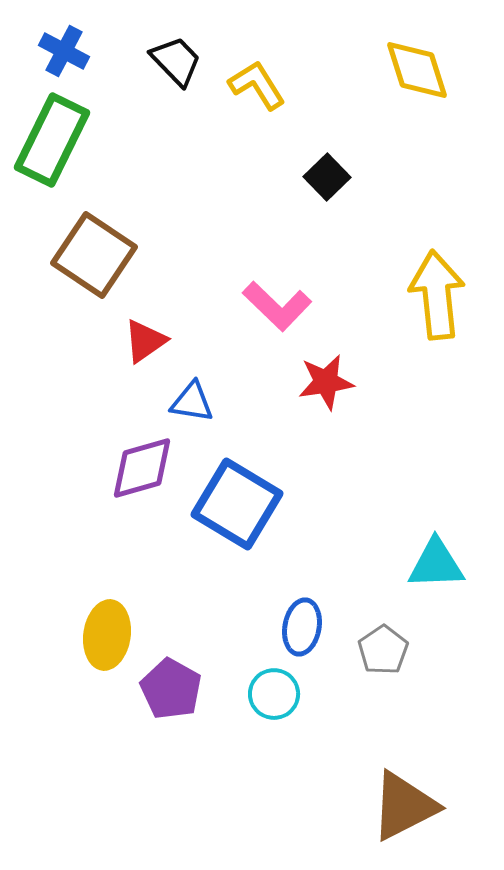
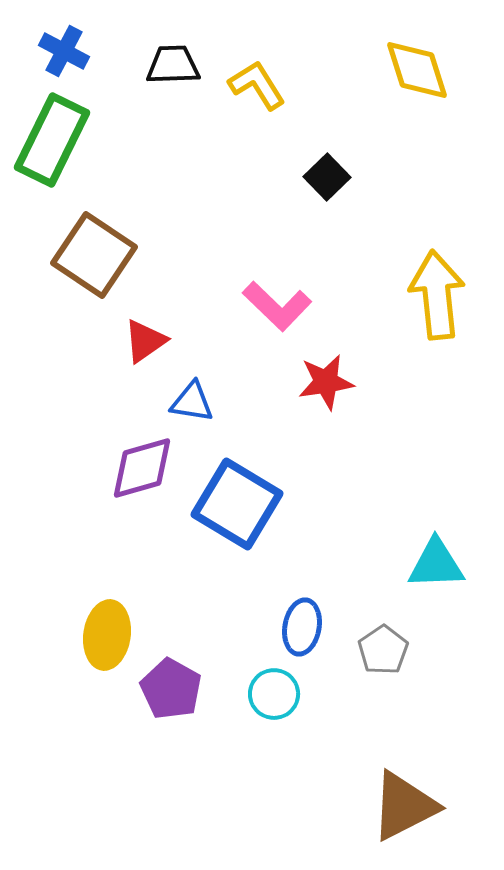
black trapezoid: moved 3 px left, 4 px down; rotated 48 degrees counterclockwise
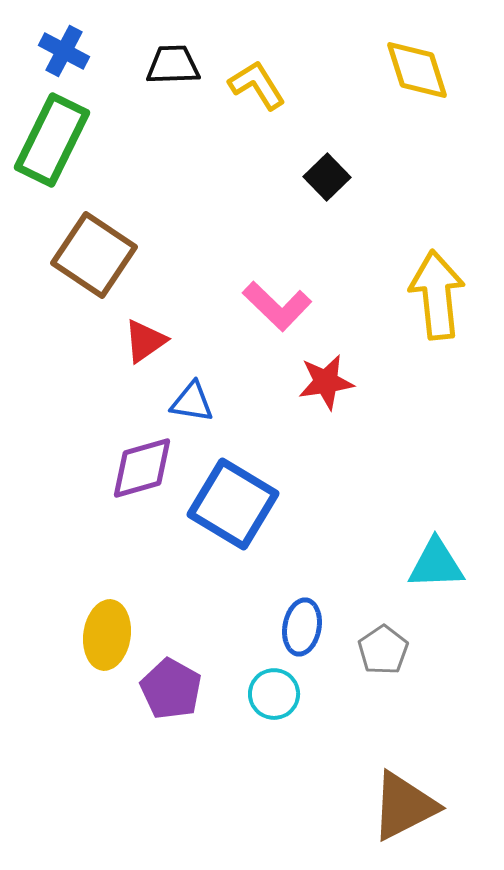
blue square: moved 4 px left
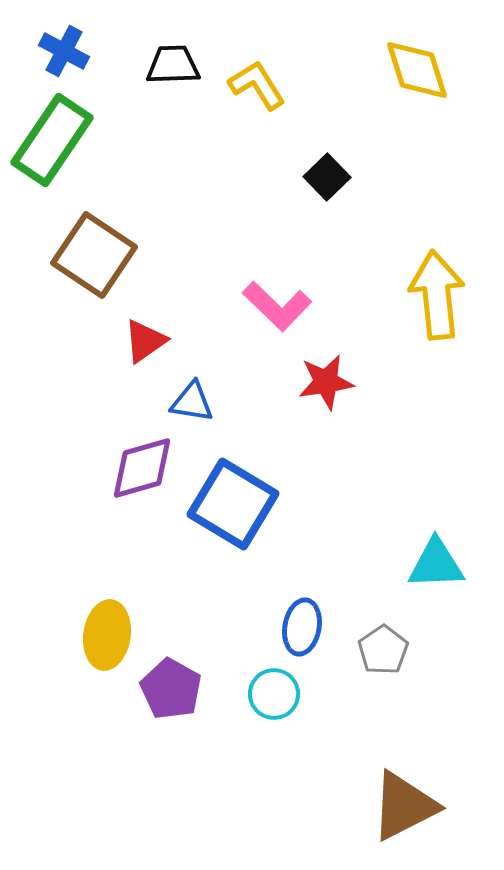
green rectangle: rotated 8 degrees clockwise
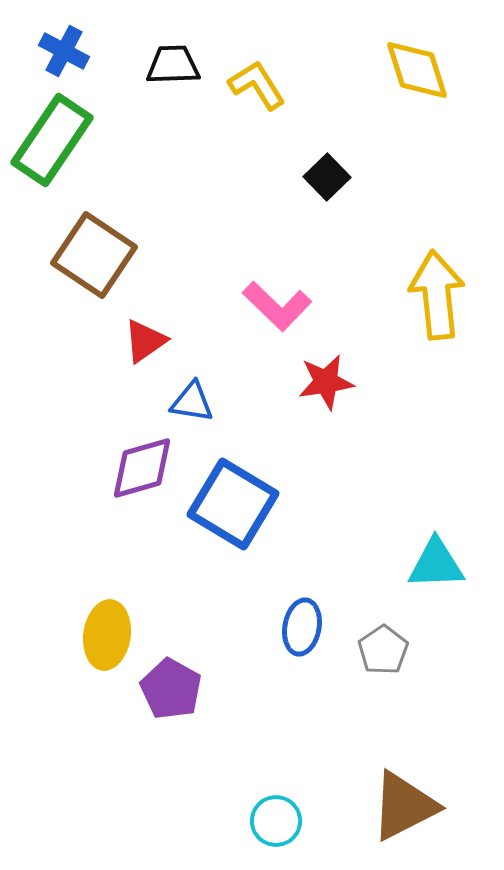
cyan circle: moved 2 px right, 127 px down
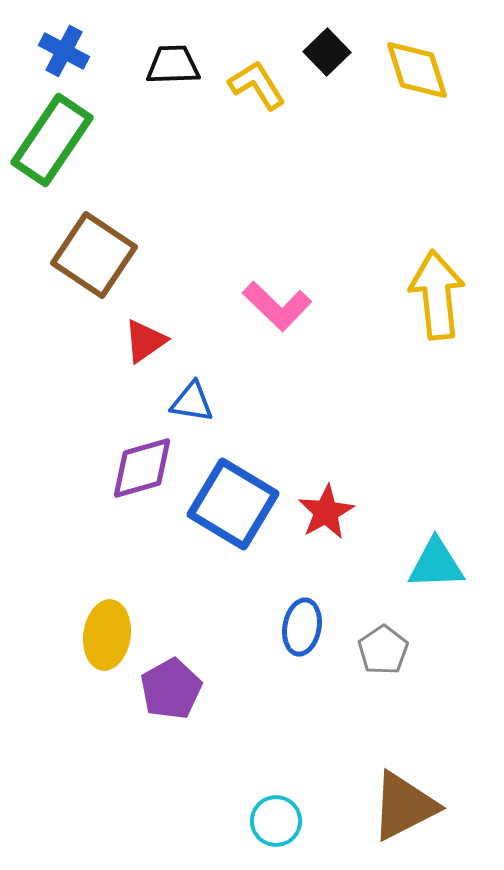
black square: moved 125 px up
red star: moved 130 px down; rotated 20 degrees counterclockwise
purple pentagon: rotated 14 degrees clockwise
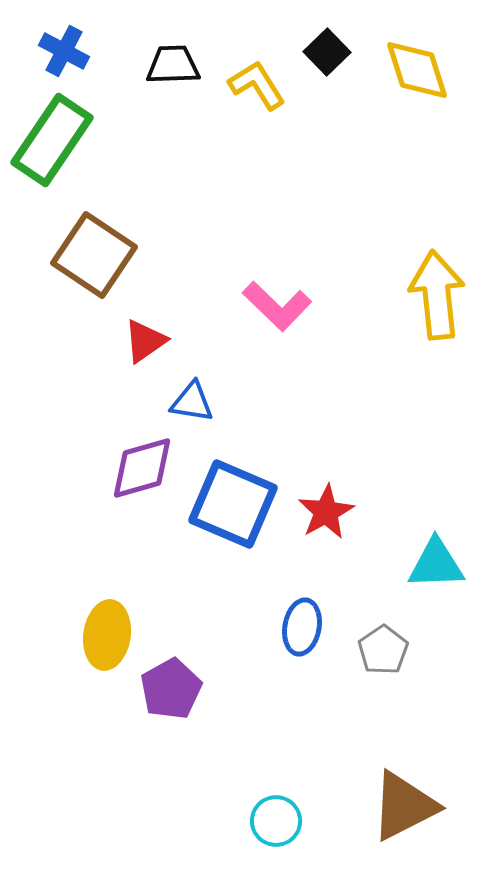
blue square: rotated 8 degrees counterclockwise
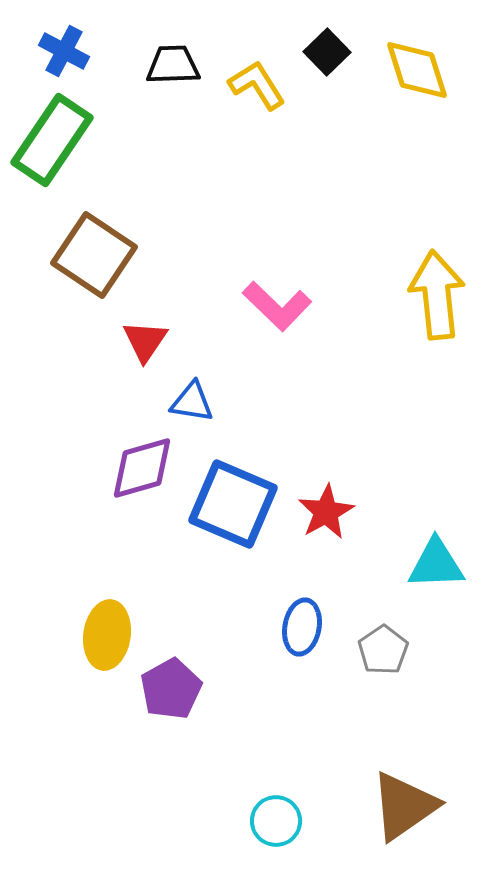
red triangle: rotated 21 degrees counterclockwise
brown triangle: rotated 8 degrees counterclockwise
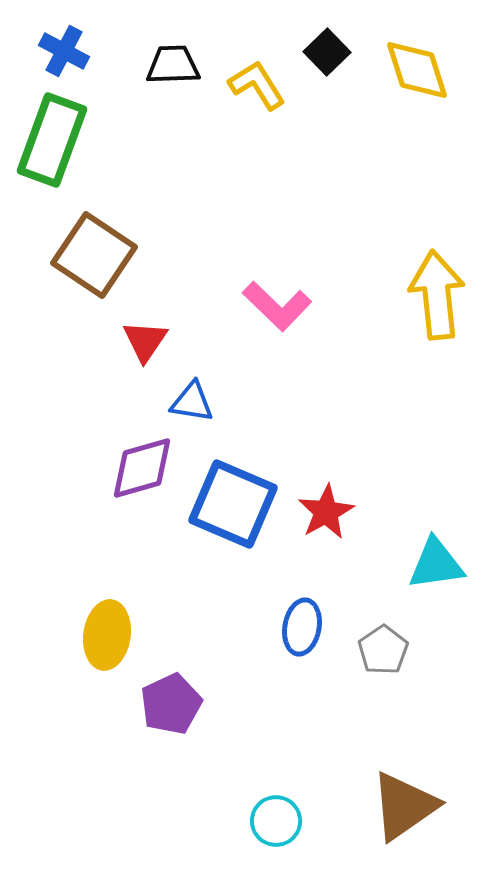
green rectangle: rotated 14 degrees counterclockwise
cyan triangle: rotated 6 degrees counterclockwise
purple pentagon: moved 15 px down; rotated 4 degrees clockwise
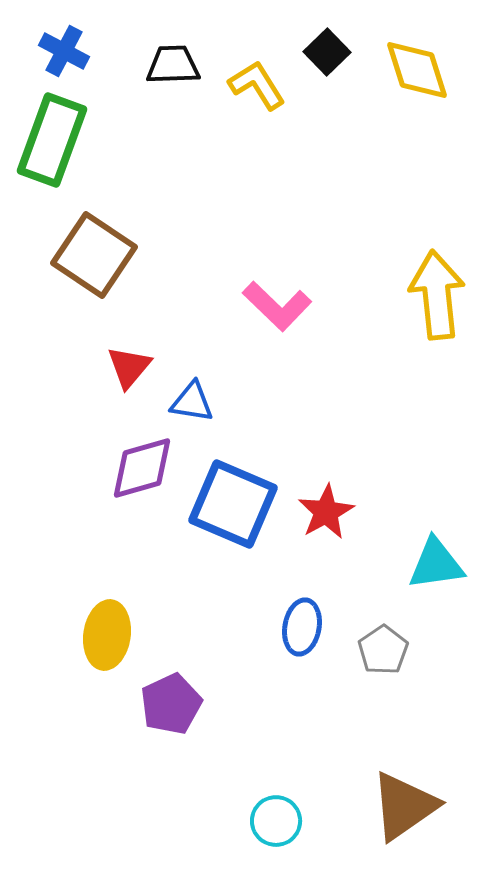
red triangle: moved 16 px left, 26 px down; rotated 6 degrees clockwise
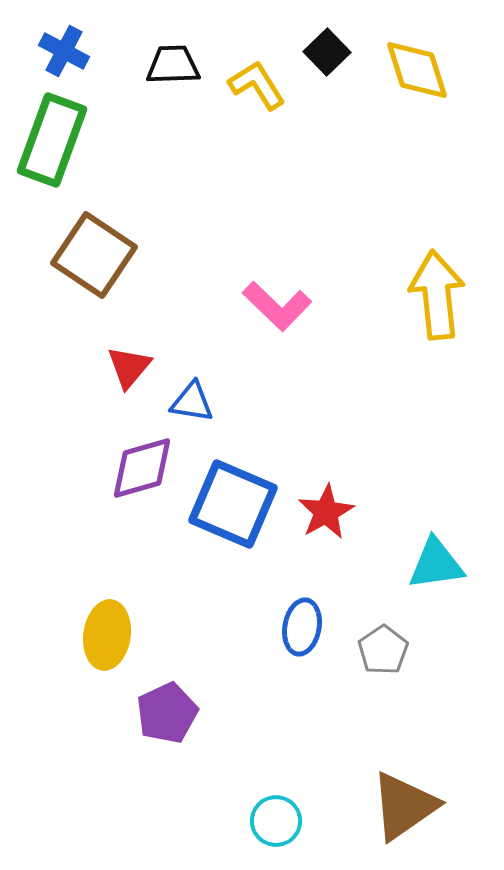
purple pentagon: moved 4 px left, 9 px down
